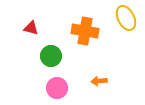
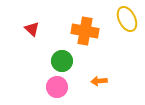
yellow ellipse: moved 1 px right, 1 px down
red triangle: moved 1 px right, 1 px down; rotated 28 degrees clockwise
green circle: moved 11 px right, 5 px down
pink circle: moved 1 px up
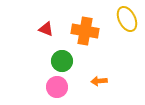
red triangle: moved 14 px right; rotated 21 degrees counterclockwise
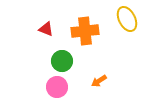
orange cross: rotated 16 degrees counterclockwise
orange arrow: rotated 28 degrees counterclockwise
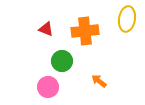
yellow ellipse: rotated 35 degrees clockwise
orange arrow: rotated 70 degrees clockwise
pink circle: moved 9 px left
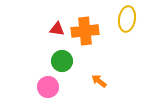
red triangle: moved 11 px right; rotated 14 degrees counterclockwise
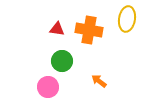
orange cross: moved 4 px right, 1 px up; rotated 16 degrees clockwise
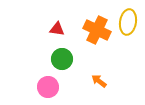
yellow ellipse: moved 1 px right, 3 px down
orange cross: moved 8 px right; rotated 16 degrees clockwise
green circle: moved 2 px up
